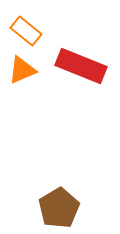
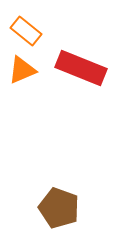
red rectangle: moved 2 px down
brown pentagon: rotated 21 degrees counterclockwise
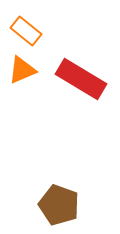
red rectangle: moved 11 px down; rotated 9 degrees clockwise
brown pentagon: moved 3 px up
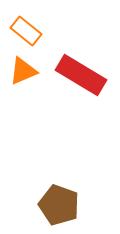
orange triangle: moved 1 px right, 1 px down
red rectangle: moved 4 px up
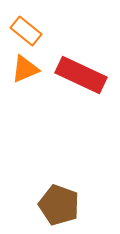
orange triangle: moved 2 px right, 2 px up
red rectangle: rotated 6 degrees counterclockwise
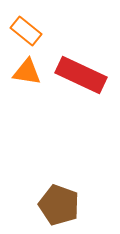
orange triangle: moved 2 px right, 3 px down; rotated 32 degrees clockwise
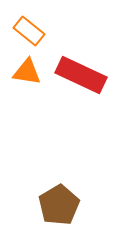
orange rectangle: moved 3 px right
brown pentagon: rotated 21 degrees clockwise
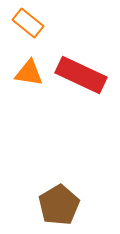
orange rectangle: moved 1 px left, 8 px up
orange triangle: moved 2 px right, 1 px down
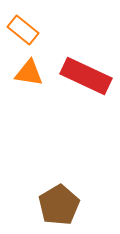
orange rectangle: moved 5 px left, 7 px down
red rectangle: moved 5 px right, 1 px down
